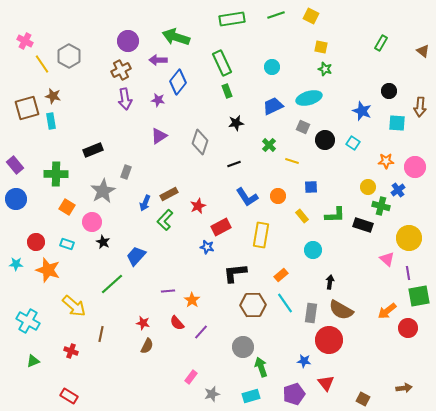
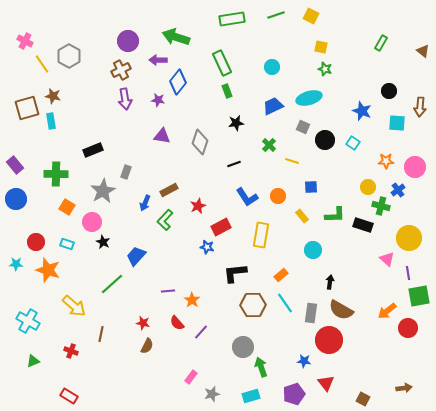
purple triangle at (159, 136): moved 3 px right; rotated 42 degrees clockwise
brown rectangle at (169, 194): moved 4 px up
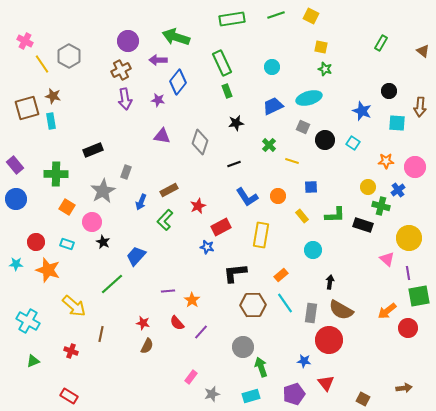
blue arrow at (145, 203): moved 4 px left, 1 px up
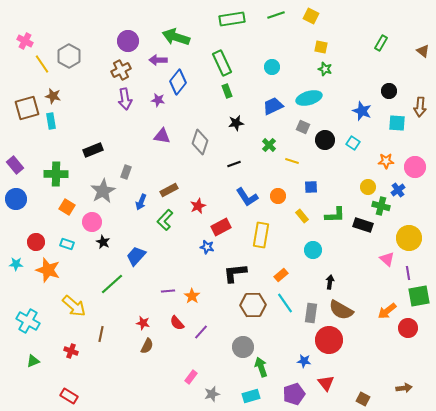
orange star at (192, 300): moved 4 px up
